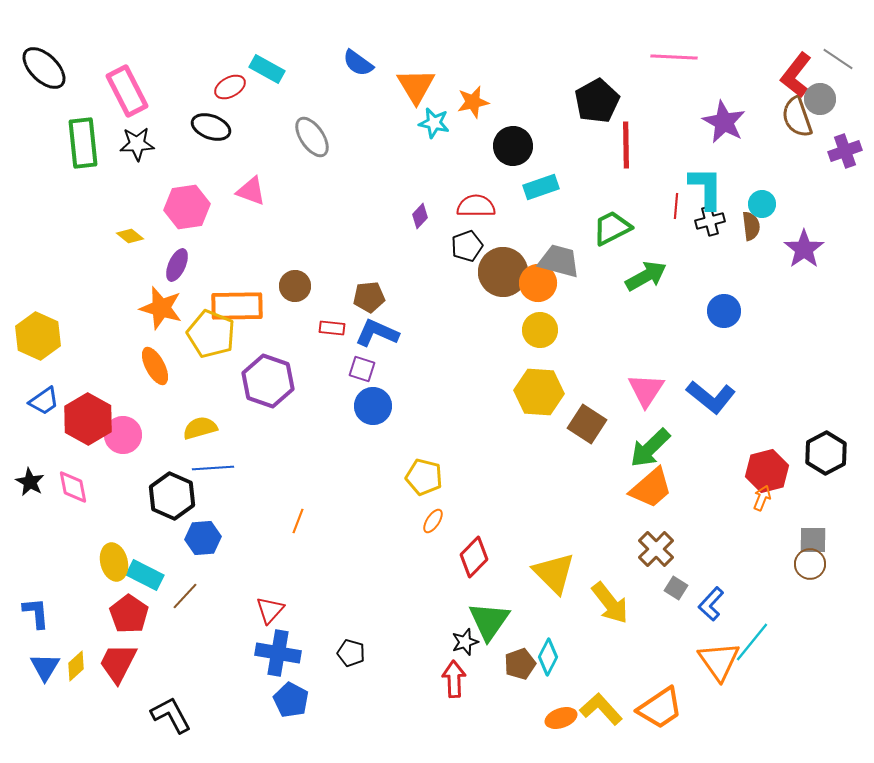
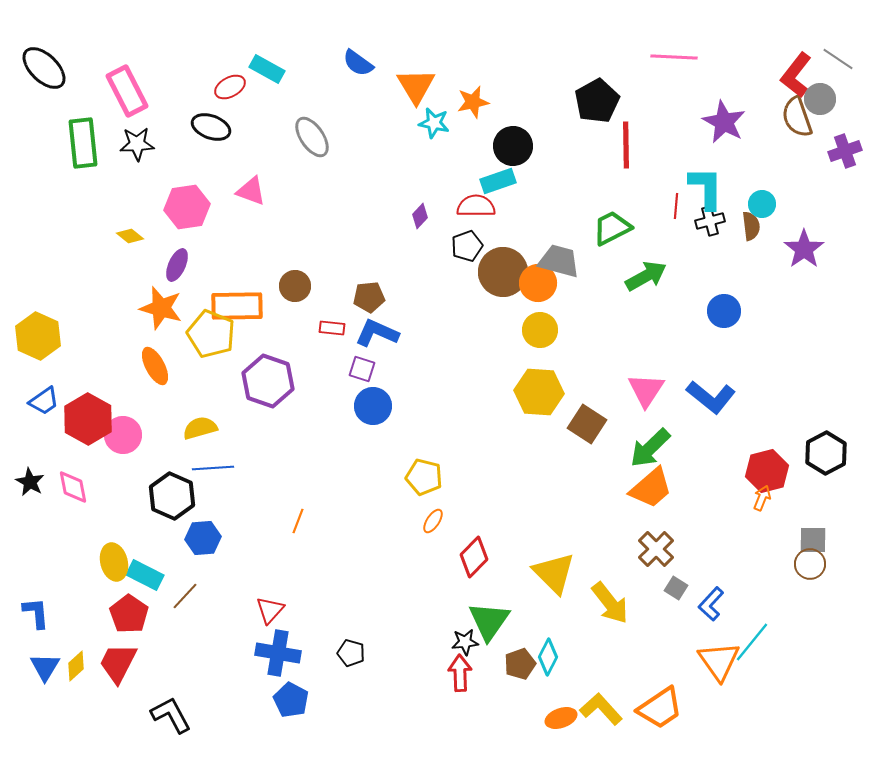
cyan rectangle at (541, 187): moved 43 px left, 6 px up
black star at (465, 642): rotated 12 degrees clockwise
red arrow at (454, 679): moved 6 px right, 6 px up
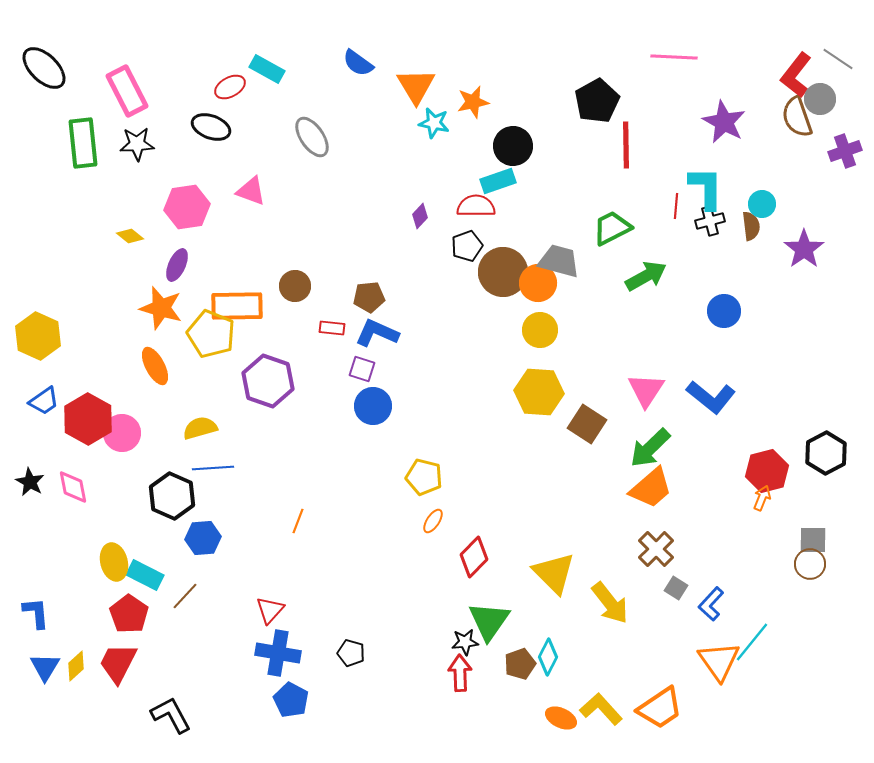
pink circle at (123, 435): moved 1 px left, 2 px up
orange ellipse at (561, 718): rotated 44 degrees clockwise
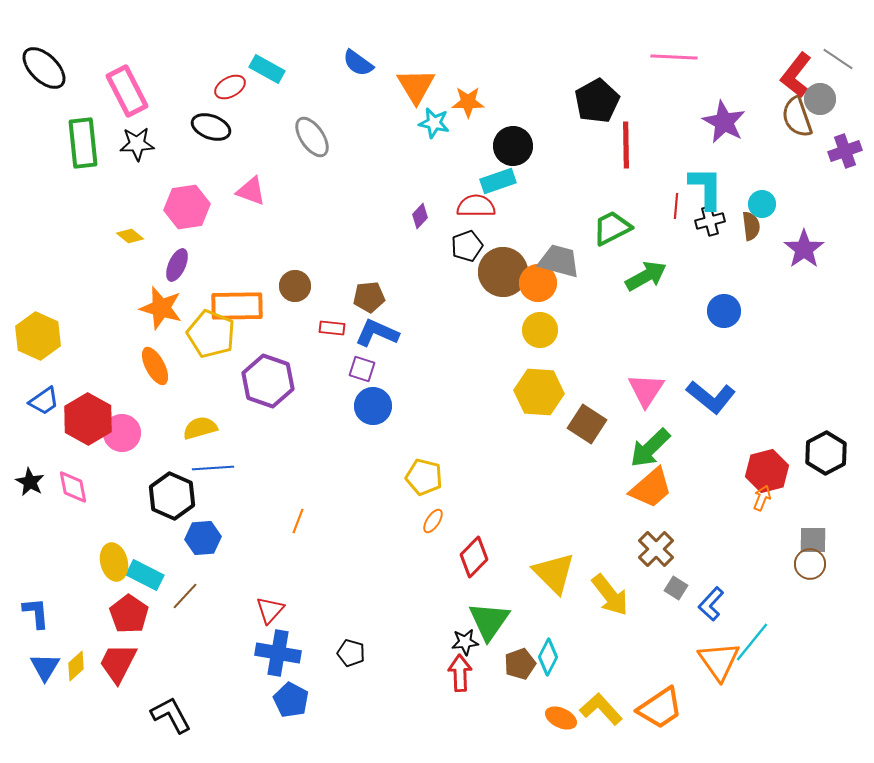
orange star at (473, 102): moved 5 px left; rotated 12 degrees clockwise
yellow arrow at (610, 603): moved 8 px up
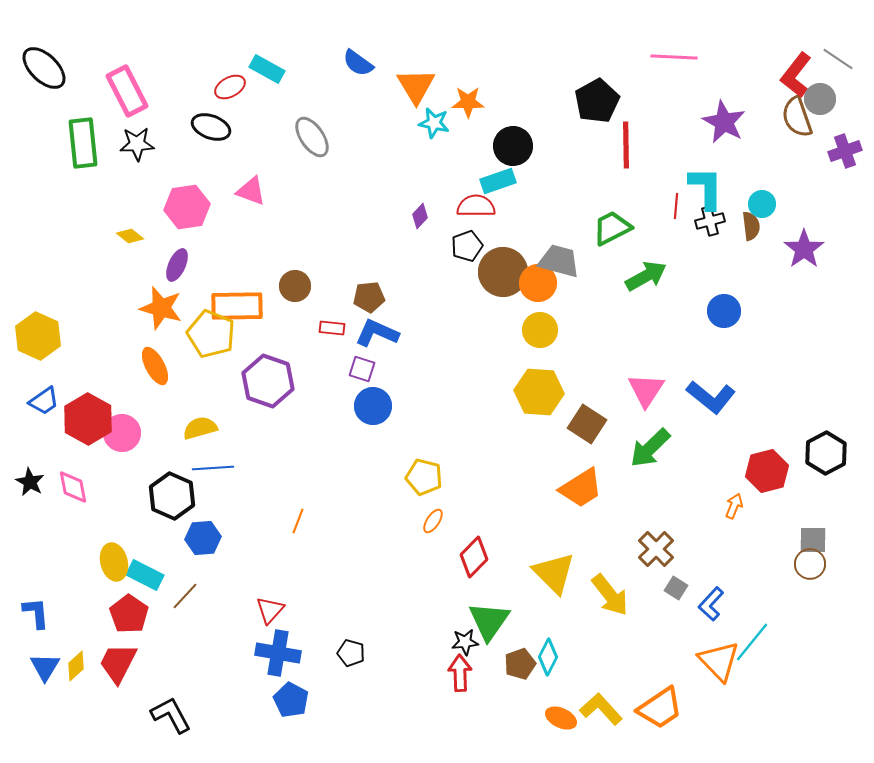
orange trapezoid at (651, 488): moved 70 px left; rotated 9 degrees clockwise
orange arrow at (762, 498): moved 28 px left, 8 px down
orange triangle at (719, 661): rotated 9 degrees counterclockwise
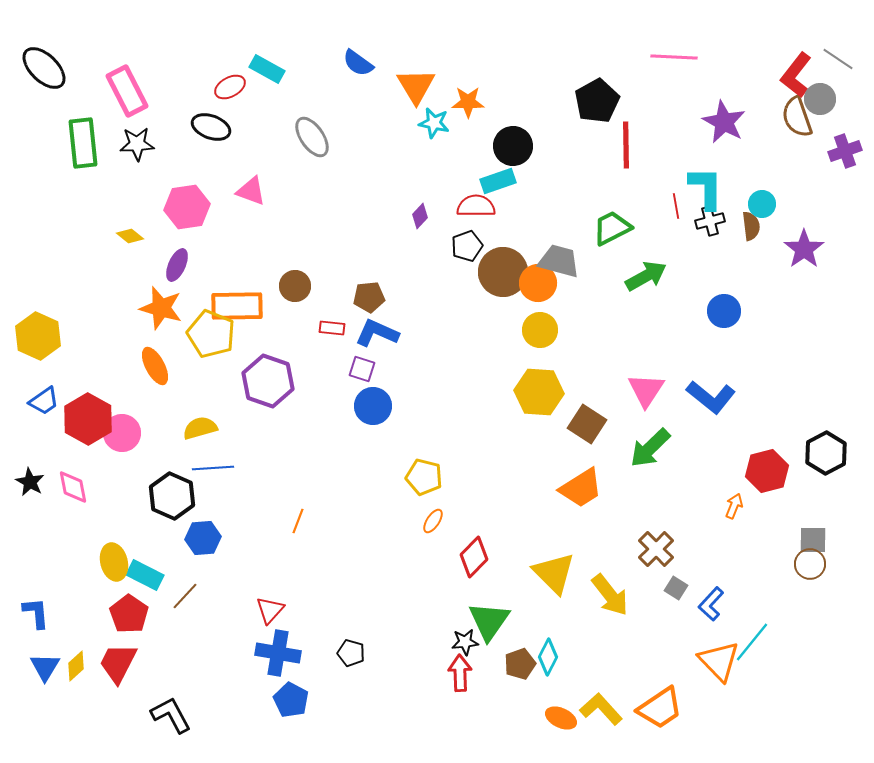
red line at (676, 206): rotated 15 degrees counterclockwise
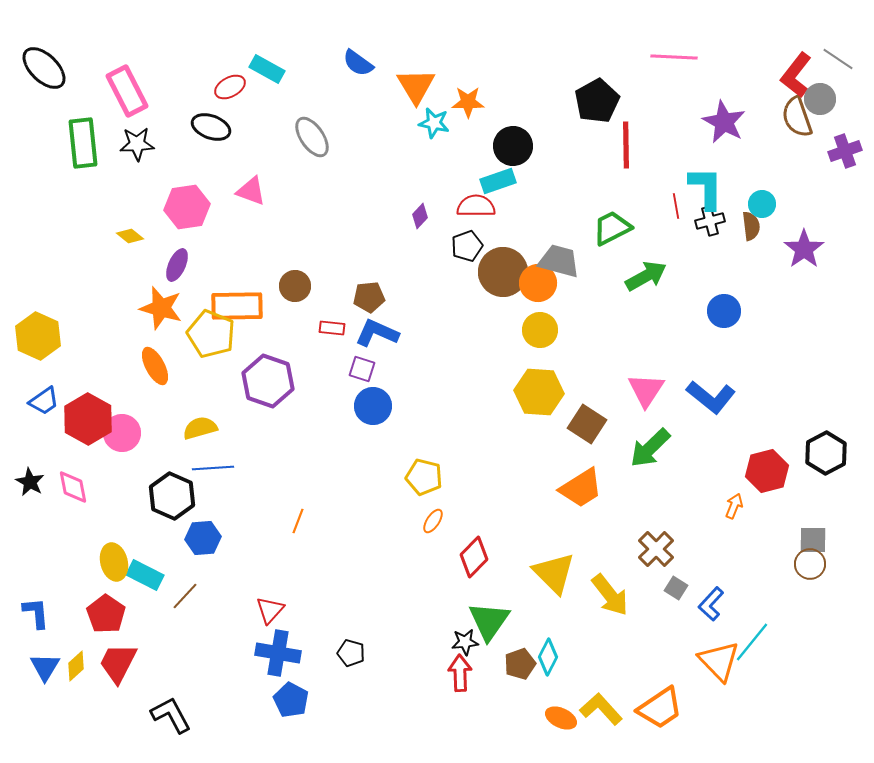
red pentagon at (129, 614): moved 23 px left
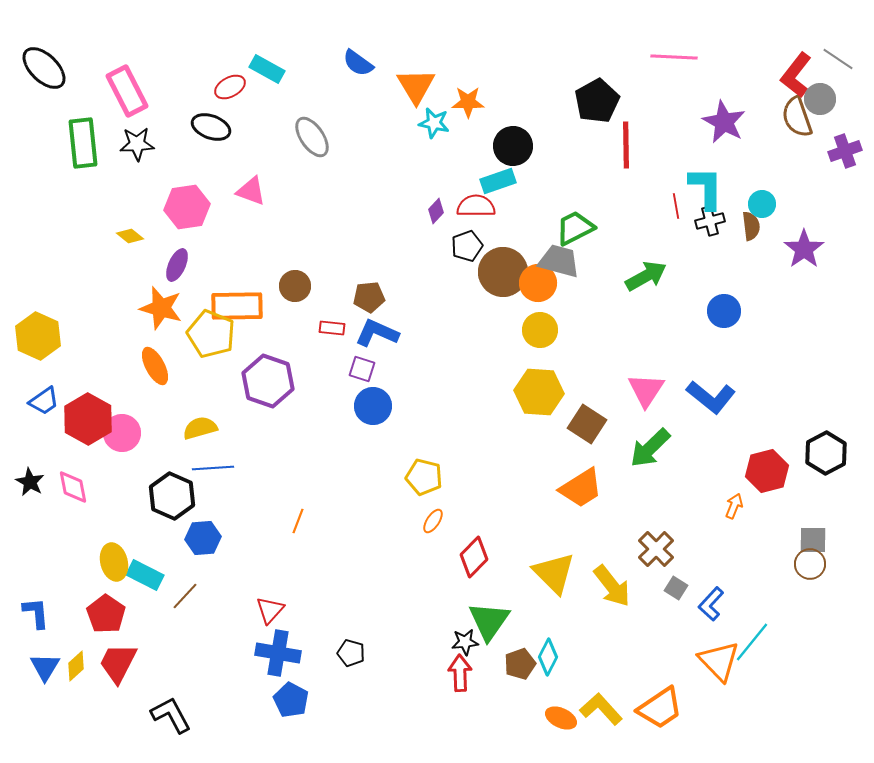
purple diamond at (420, 216): moved 16 px right, 5 px up
green trapezoid at (612, 228): moved 37 px left
yellow arrow at (610, 595): moved 2 px right, 9 px up
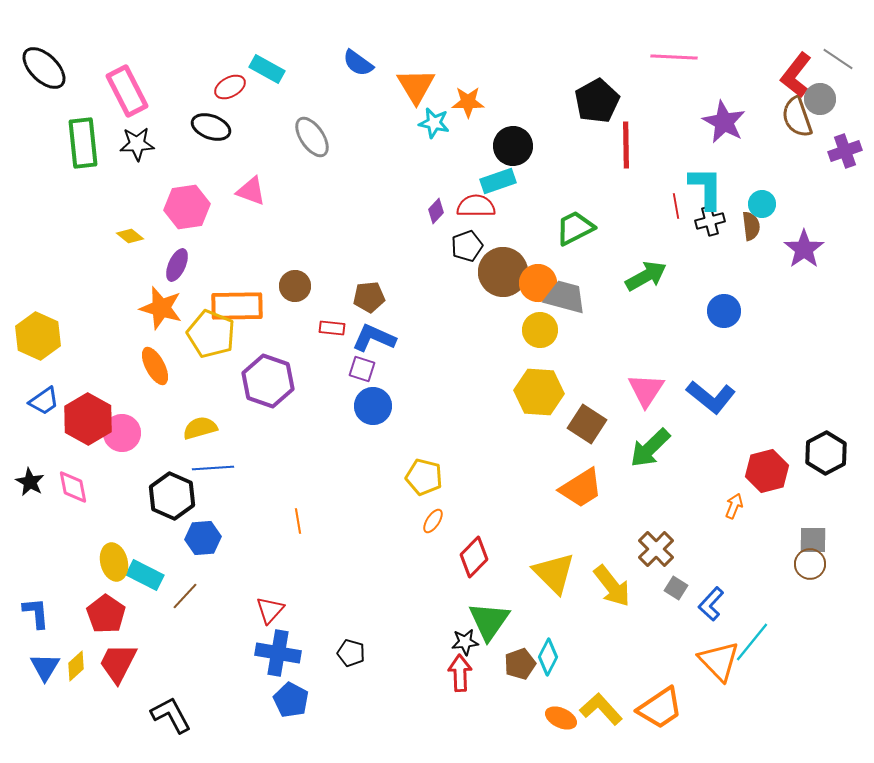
gray trapezoid at (559, 261): moved 6 px right, 36 px down
blue L-shape at (377, 333): moved 3 px left, 5 px down
orange line at (298, 521): rotated 30 degrees counterclockwise
